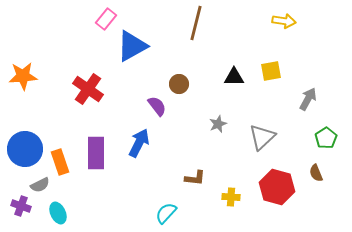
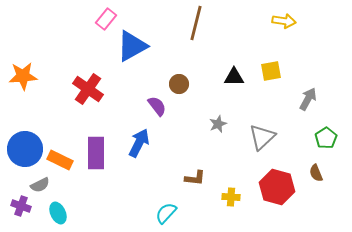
orange rectangle: moved 2 px up; rotated 45 degrees counterclockwise
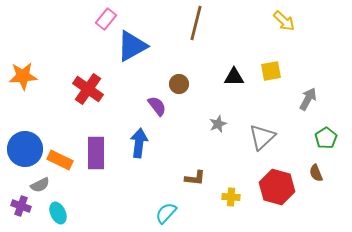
yellow arrow: rotated 35 degrees clockwise
blue arrow: rotated 20 degrees counterclockwise
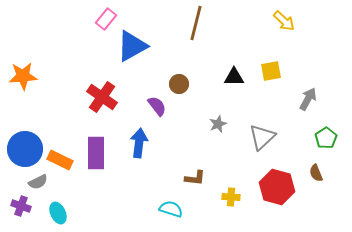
red cross: moved 14 px right, 8 px down
gray semicircle: moved 2 px left, 3 px up
cyan semicircle: moved 5 px right, 4 px up; rotated 65 degrees clockwise
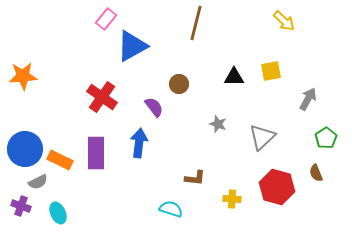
purple semicircle: moved 3 px left, 1 px down
gray star: rotated 30 degrees counterclockwise
yellow cross: moved 1 px right, 2 px down
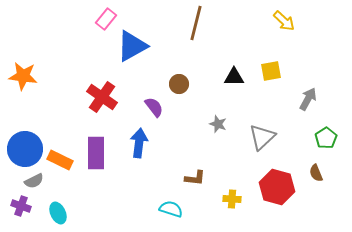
orange star: rotated 12 degrees clockwise
gray semicircle: moved 4 px left, 1 px up
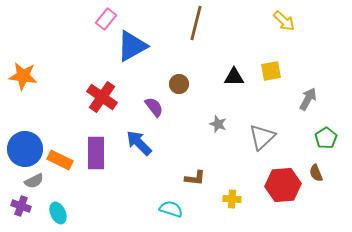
blue arrow: rotated 52 degrees counterclockwise
red hexagon: moved 6 px right, 2 px up; rotated 20 degrees counterclockwise
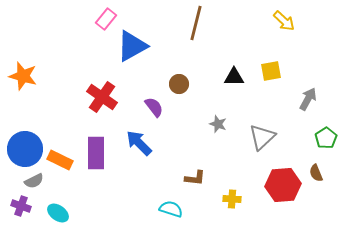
orange star: rotated 8 degrees clockwise
cyan ellipse: rotated 30 degrees counterclockwise
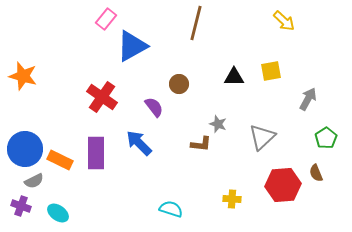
brown L-shape: moved 6 px right, 34 px up
